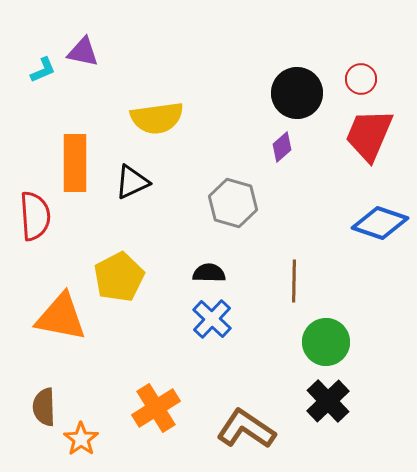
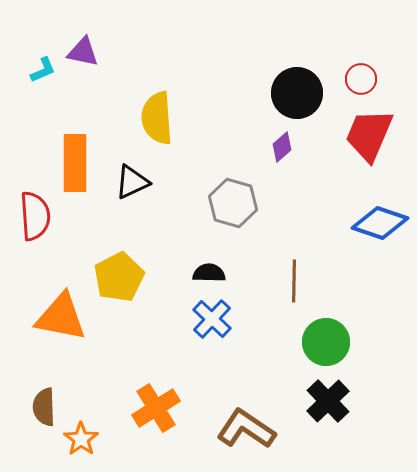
yellow semicircle: rotated 94 degrees clockwise
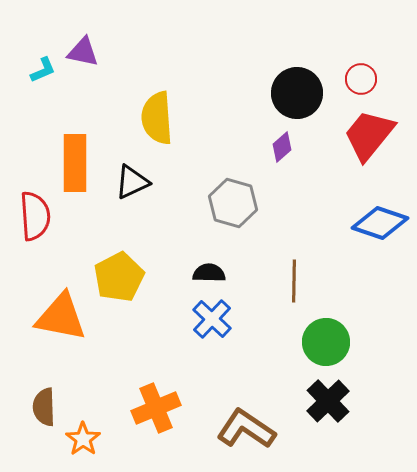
red trapezoid: rotated 16 degrees clockwise
orange cross: rotated 9 degrees clockwise
orange star: moved 2 px right
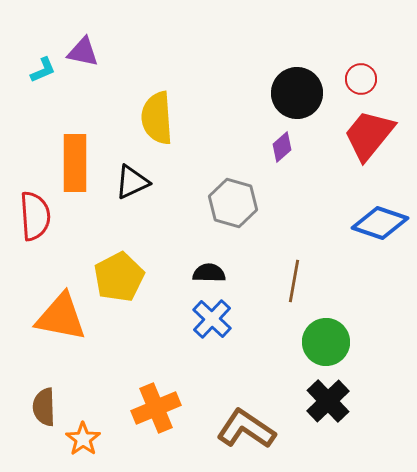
brown line: rotated 9 degrees clockwise
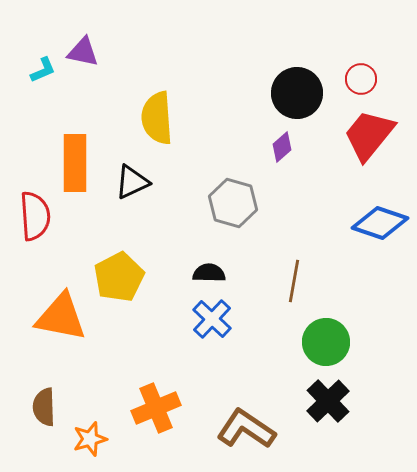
orange star: moved 7 px right; rotated 20 degrees clockwise
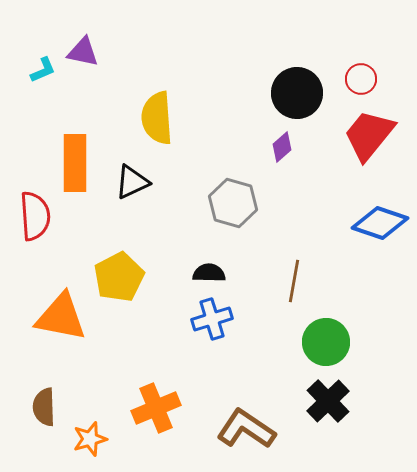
blue cross: rotated 30 degrees clockwise
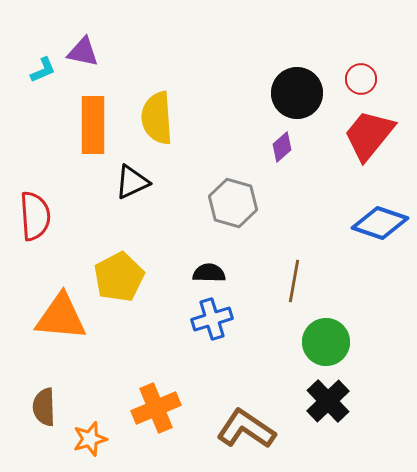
orange rectangle: moved 18 px right, 38 px up
orange triangle: rotated 6 degrees counterclockwise
